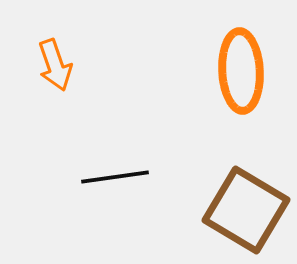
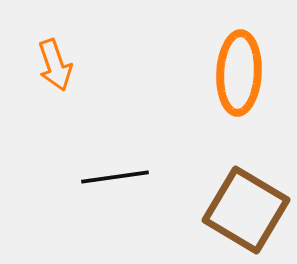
orange ellipse: moved 2 px left, 2 px down; rotated 6 degrees clockwise
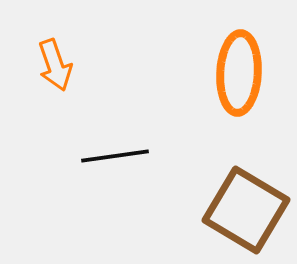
black line: moved 21 px up
